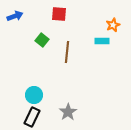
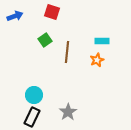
red square: moved 7 px left, 2 px up; rotated 14 degrees clockwise
orange star: moved 16 px left, 35 px down
green square: moved 3 px right; rotated 16 degrees clockwise
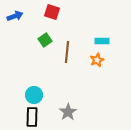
black rectangle: rotated 24 degrees counterclockwise
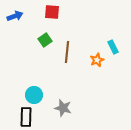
red square: rotated 14 degrees counterclockwise
cyan rectangle: moved 11 px right, 6 px down; rotated 64 degrees clockwise
gray star: moved 5 px left, 4 px up; rotated 24 degrees counterclockwise
black rectangle: moved 6 px left
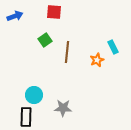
red square: moved 2 px right
gray star: rotated 12 degrees counterclockwise
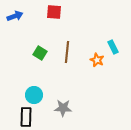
green square: moved 5 px left, 13 px down; rotated 24 degrees counterclockwise
orange star: rotated 24 degrees counterclockwise
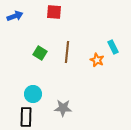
cyan circle: moved 1 px left, 1 px up
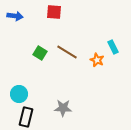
blue arrow: rotated 28 degrees clockwise
brown line: rotated 65 degrees counterclockwise
cyan circle: moved 14 px left
black rectangle: rotated 12 degrees clockwise
